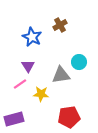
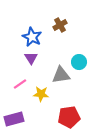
purple triangle: moved 3 px right, 8 px up
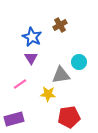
yellow star: moved 7 px right
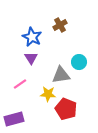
red pentagon: moved 3 px left, 8 px up; rotated 30 degrees clockwise
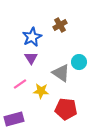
blue star: rotated 18 degrees clockwise
gray triangle: moved 2 px up; rotated 42 degrees clockwise
yellow star: moved 7 px left, 3 px up
red pentagon: rotated 15 degrees counterclockwise
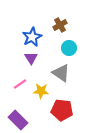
cyan circle: moved 10 px left, 14 px up
red pentagon: moved 4 px left, 1 px down
purple rectangle: moved 4 px right, 1 px down; rotated 60 degrees clockwise
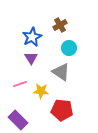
gray triangle: moved 1 px up
pink line: rotated 16 degrees clockwise
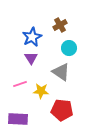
purple rectangle: moved 1 px up; rotated 42 degrees counterclockwise
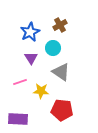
blue star: moved 2 px left, 5 px up
cyan circle: moved 16 px left
pink line: moved 2 px up
